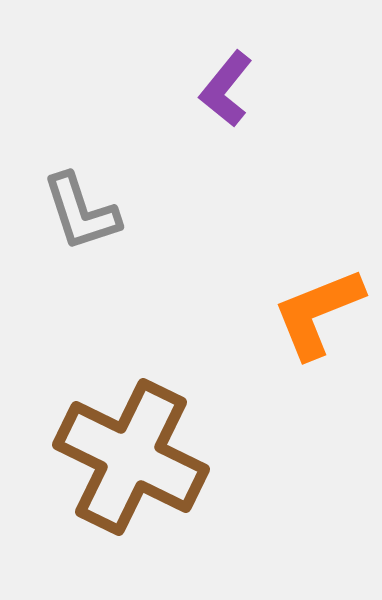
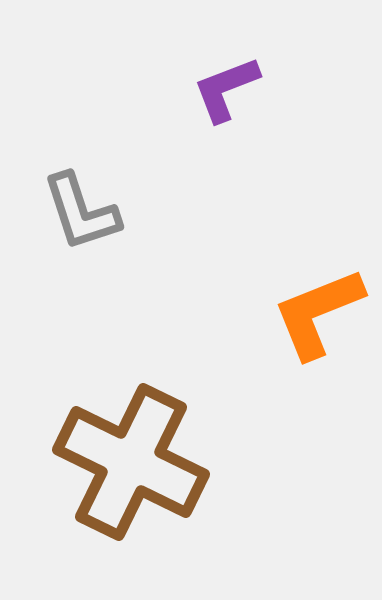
purple L-shape: rotated 30 degrees clockwise
brown cross: moved 5 px down
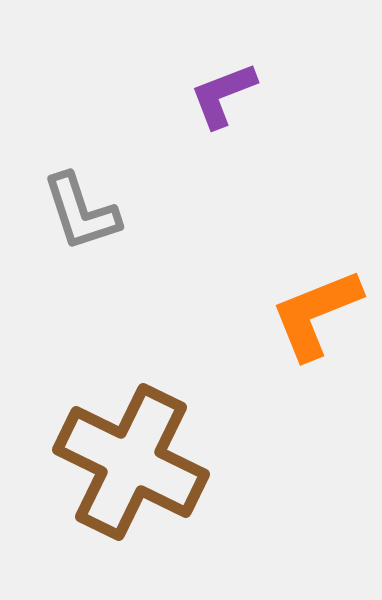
purple L-shape: moved 3 px left, 6 px down
orange L-shape: moved 2 px left, 1 px down
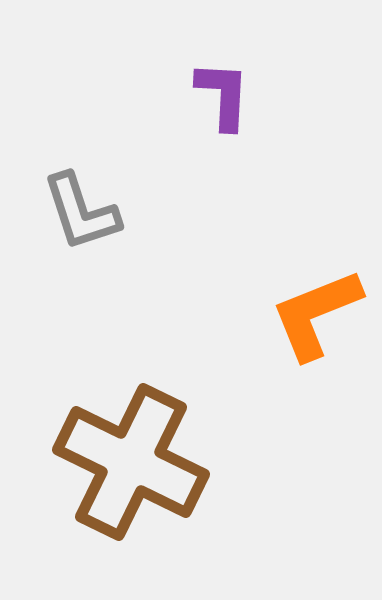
purple L-shape: rotated 114 degrees clockwise
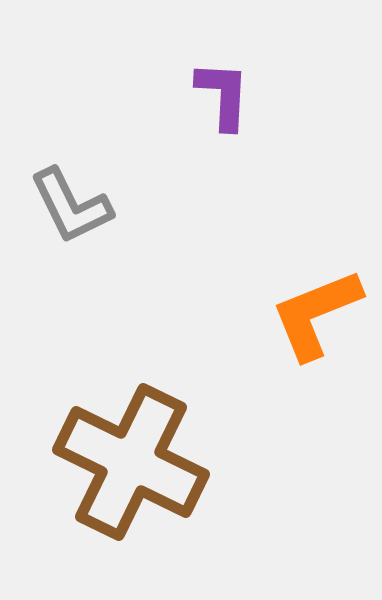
gray L-shape: moved 10 px left, 6 px up; rotated 8 degrees counterclockwise
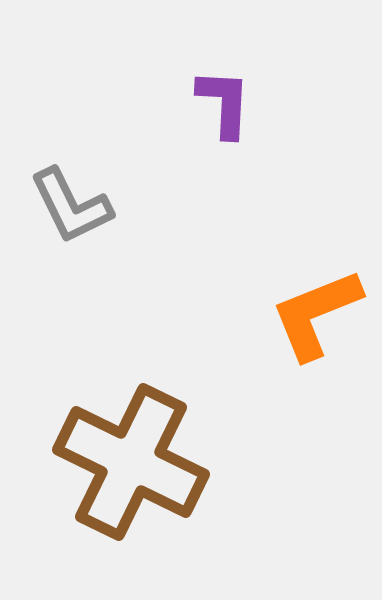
purple L-shape: moved 1 px right, 8 px down
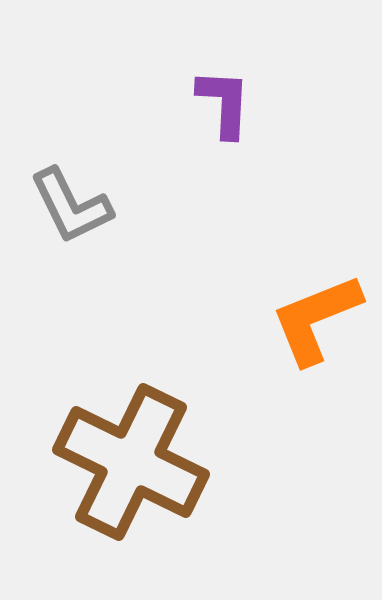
orange L-shape: moved 5 px down
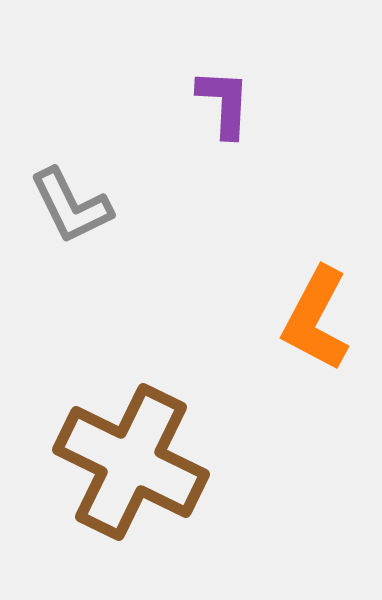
orange L-shape: rotated 40 degrees counterclockwise
